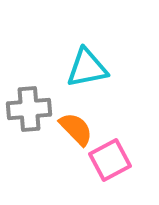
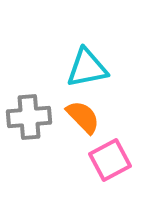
gray cross: moved 8 px down
orange semicircle: moved 7 px right, 12 px up
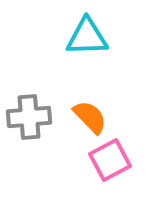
cyan triangle: moved 31 px up; rotated 9 degrees clockwise
orange semicircle: moved 7 px right
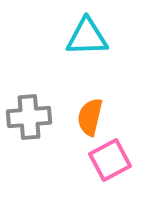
orange semicircle: rotated 123 degrees counterclockwise
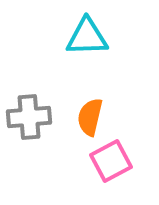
pink square: moved 1 px right, 1 px down
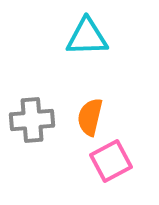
gray cross: moved 3 px right, 3 px down
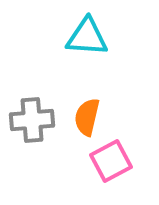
cyan triangle: rotated 6 degrees clockwise
orange semicircle: moved 3 px left
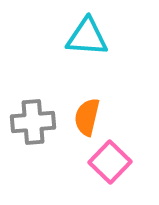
gray cross: moved 1 px right, 2 px down
pink square: moved 1 px left, 1 px down; rotated 18 degrees counterclockwise
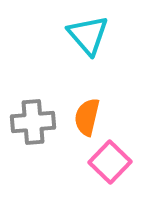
cyan triangle: moved 1 px right, 2 px up; rotated 45 degrees clockwise
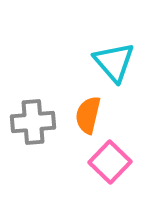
cyan triangle: moved 26 px right, 27 px down
orange semicircle: moved 1 px right, 2 px up
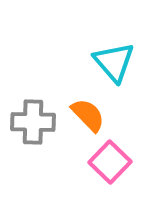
orange semicircle: rotated 123 degrees clockwise
gray cross: rotated 6 degrees clockwise
